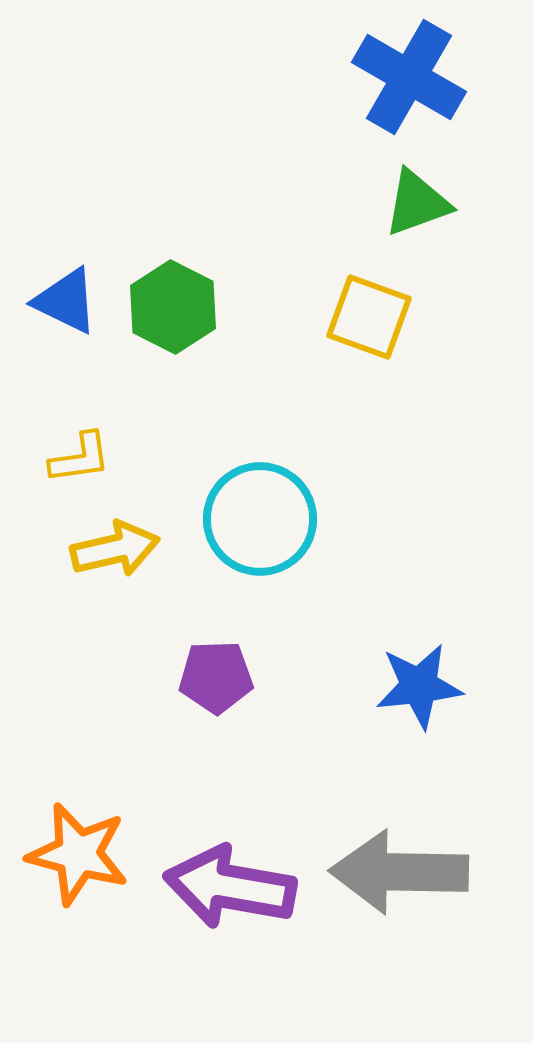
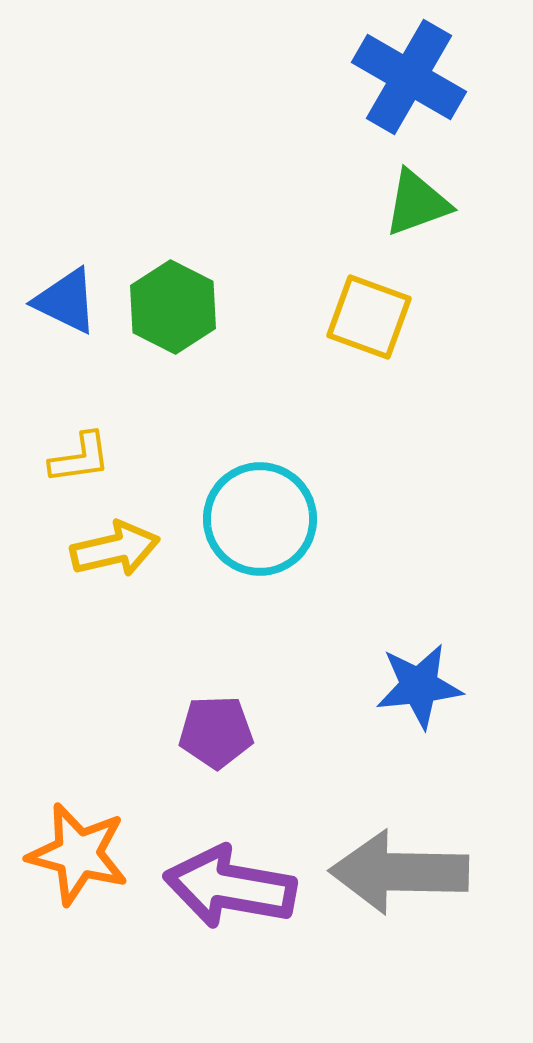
purple pentagon: moved 55 px down
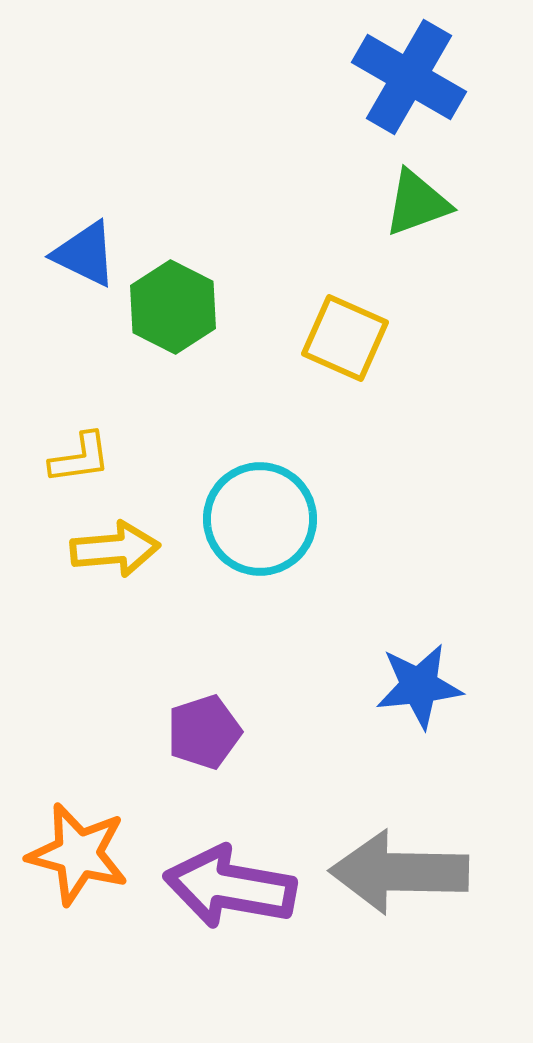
blue triangle: moved 19 px right, 47 px up
yellow square: moved 24 px left, 21 px down; rotated 4 degrees clockwise
yellow arrow: rotated 8 degrees clockwise
purple pentagon: moved 12 px left; rotated 16 degrees counterclockwise
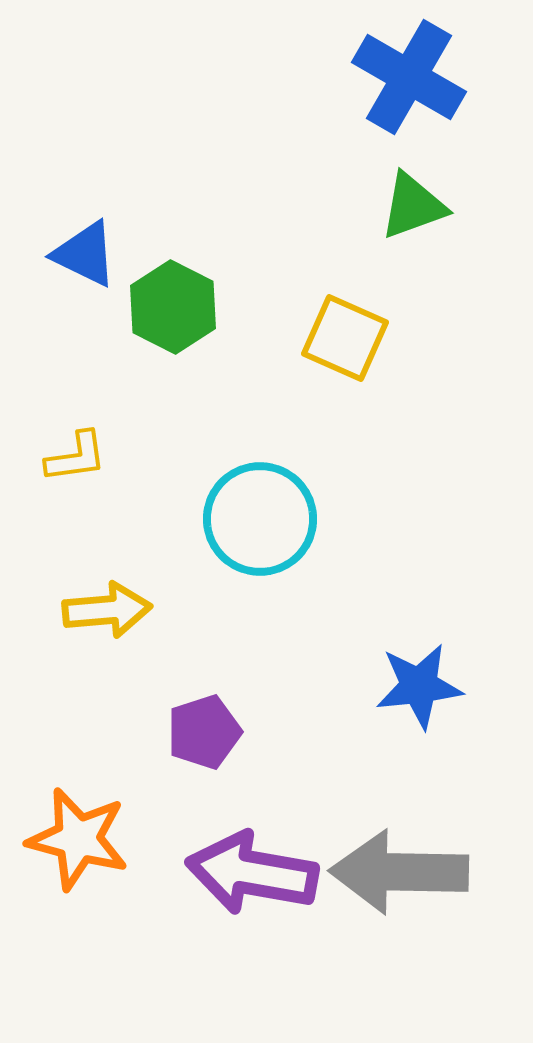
green triangle: moved 4 px left, 3 px down
yellow L-shape: moved 4 px left, 1 px up
yellow arrow: moved 8 px left, 61 px down
orange star: moved 15 px up
purple arrow: moved 22 px right, 14 px up
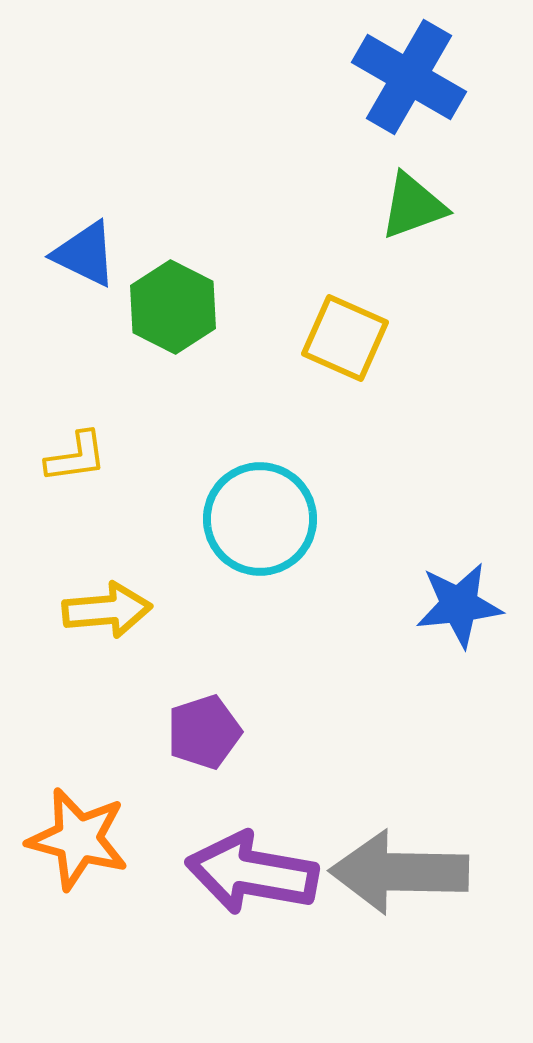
blue star: moved 40 px right, 81 px up
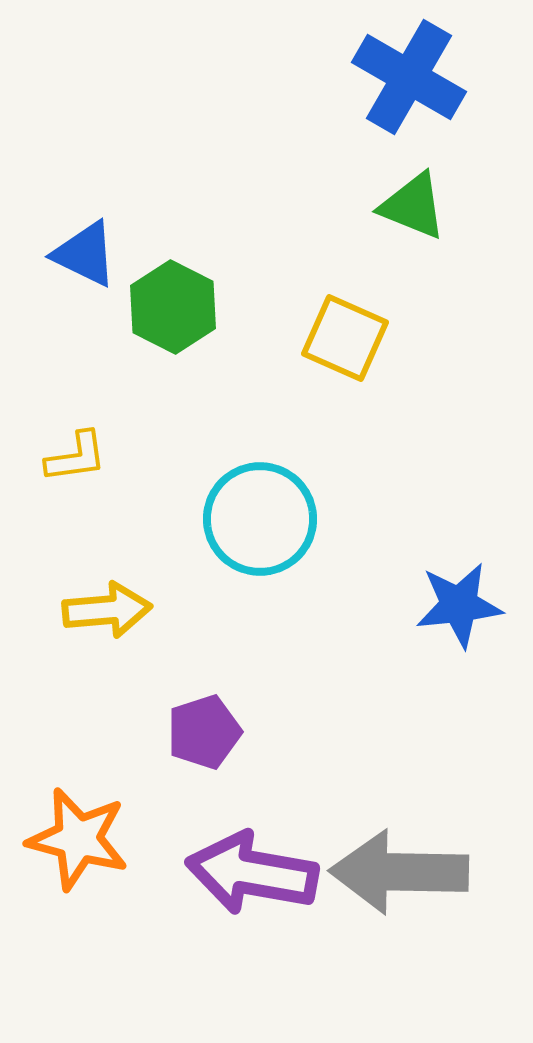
green triangle: rotated 42 degrees clockwise
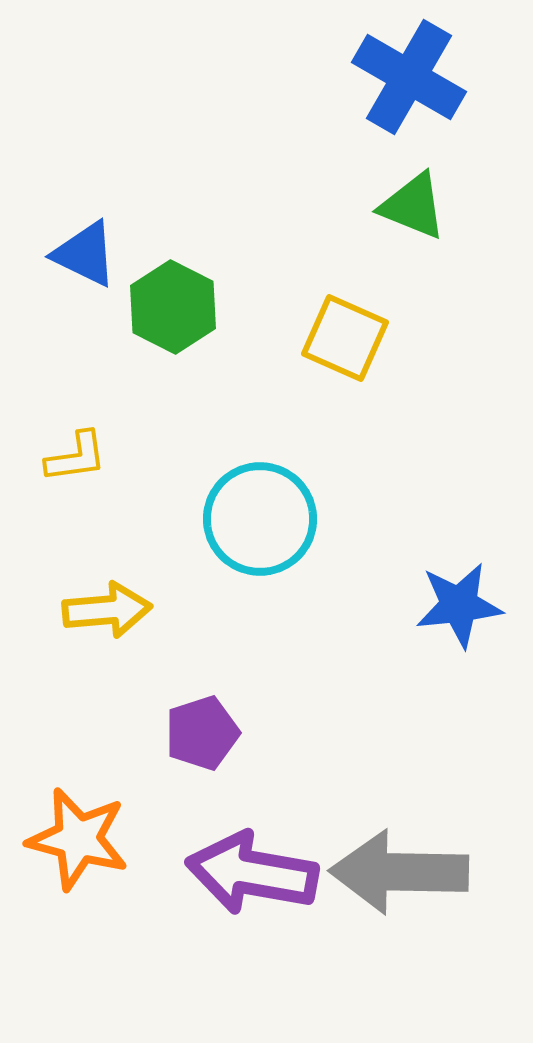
purple pentagon: moved 2 px left, 1 px down
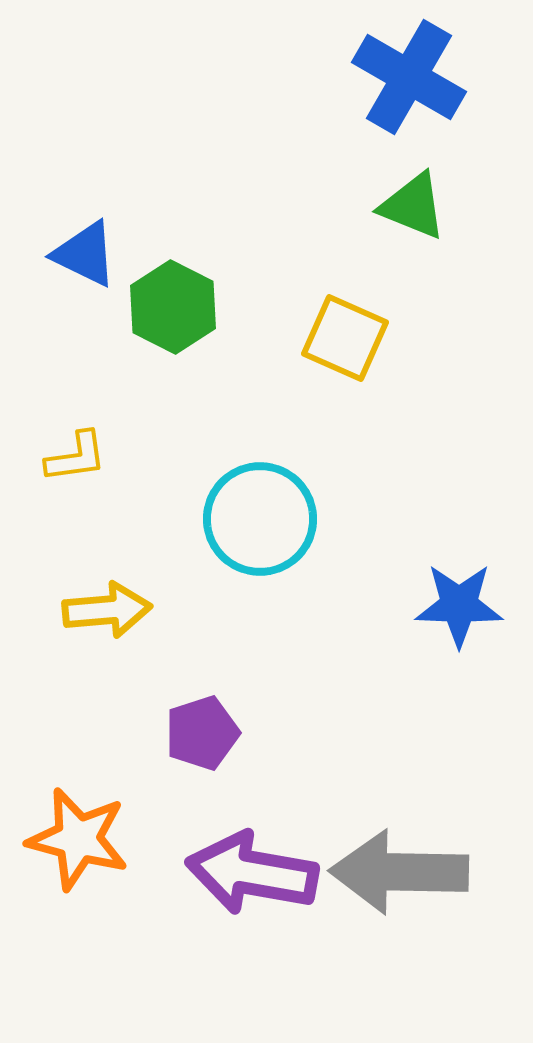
blue star: rotated 8 degrees clockwise
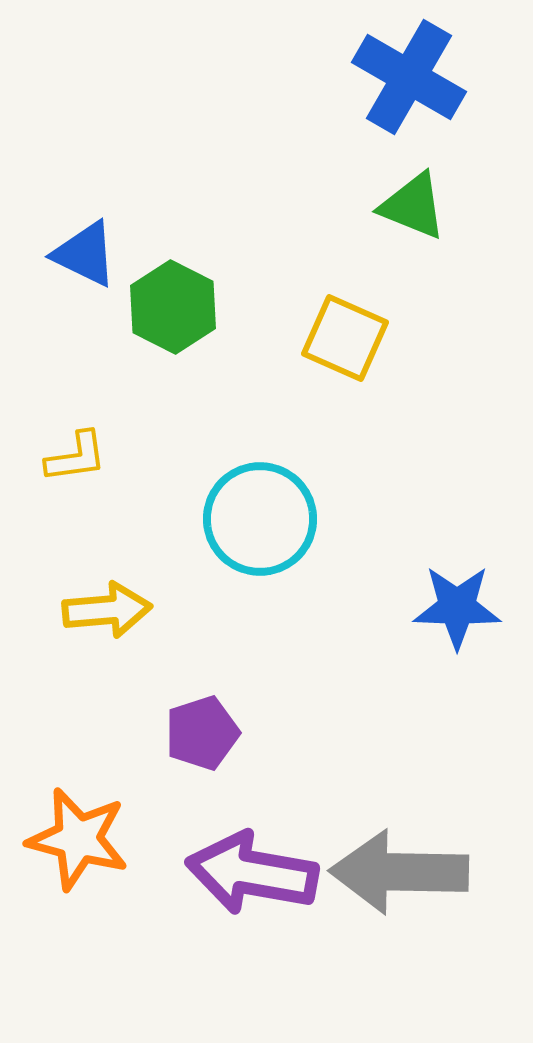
blue star: moved 2 px left, 2 px down
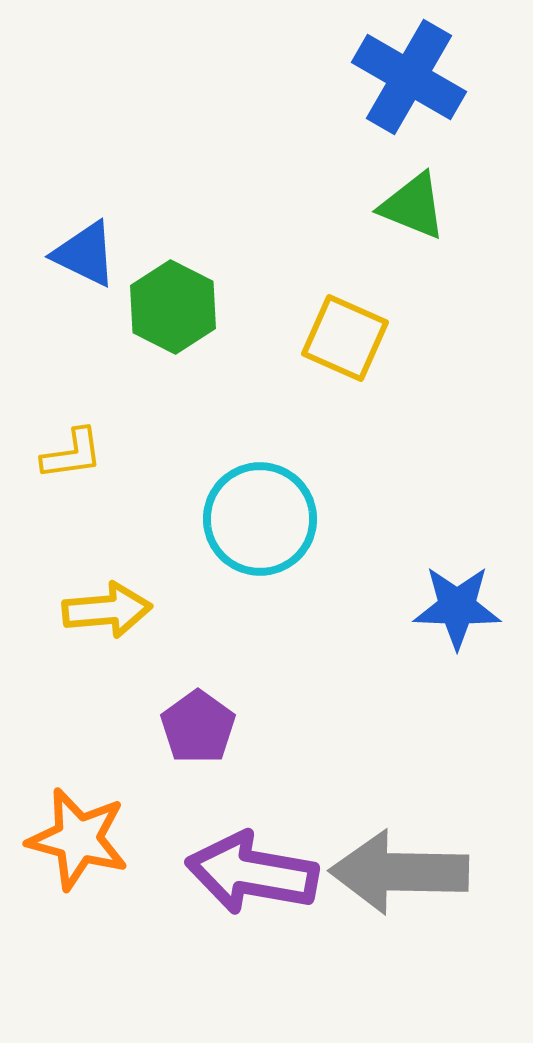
yellow L-shape: moved 4 px left, 3 px up
purple pentagon: moved 4 px left, 6 px up; rotated 18 degrees counterclockwise
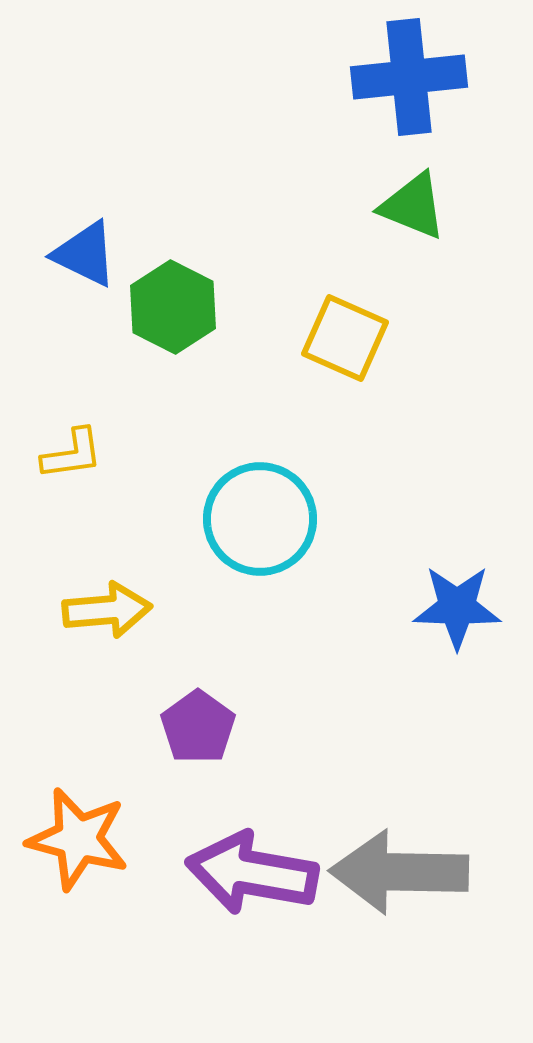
blue cross: rotated 36 degrees counterclockwise
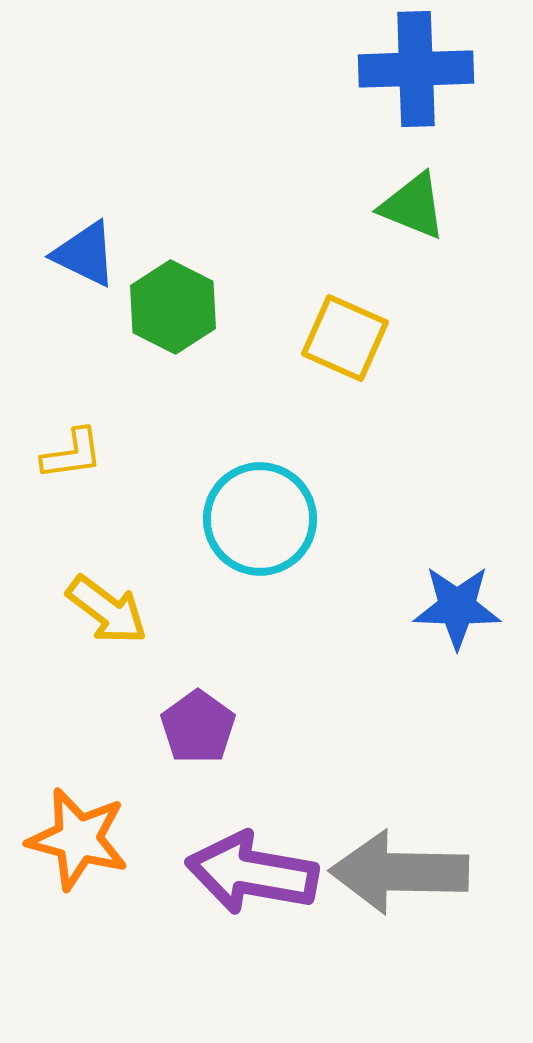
blue cross: moved 7 px right, 8 px up; rotated 4 degrees clockwise
yellow arrow: rotated 42 degrees clockwise
